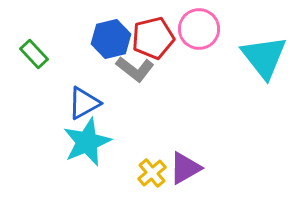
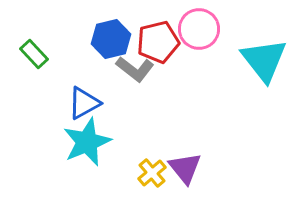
red pentagon: moved 5 px right, 4 px down
cyan triangle: moved 3 px down
purple triangle: rotated 39 degrees counterclockwise
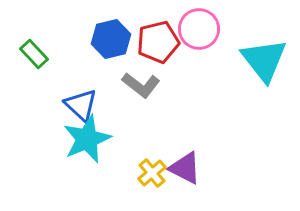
gray L-shape: moved 6 px right, 16 px down
blue triangle: moved 3 px left, 2 px down; rotated 48 degrees counterclockwise
cyan star: moved 3 px up
purple triangle: rotated 24 degrees counterclockwise
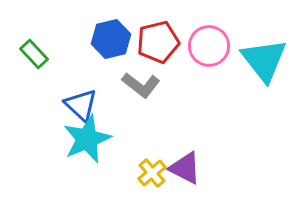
pink circle: moved 10 px right, 17 px down
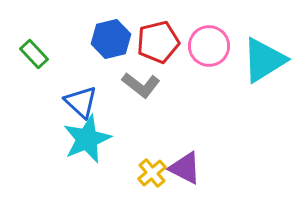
cyan triangle: rotated 36 degrees clockwise
blue triangle: moved 3 px up
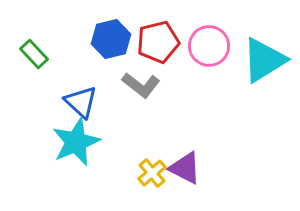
cyan star: moved 11 px left, 3 px down
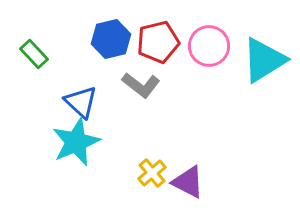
purple triangle: moved 3 px right, 14 px down
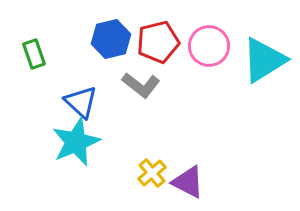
green rectangle: rotated 24 degrees clockwise
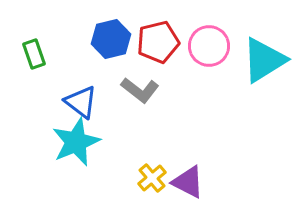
gray L-shape: moved 1 px left, 5 px down
blue triangle: rotated 6 degrees counterclockwise
yellow cross: moved 5 px down
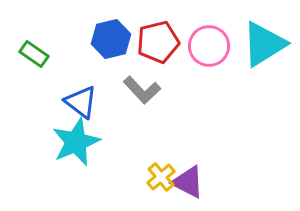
green rectangle: rotated 36 degrees counterclockwise
cyan triangle: moved 16 px up
gray L-shape: moved 2 px right; rotated 9 degrees clockwise
yellow cross: moved 9 px right, 1 px up
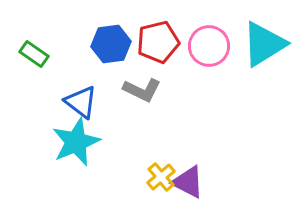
blue hexagon: moved 5 px down; rotated 6 degrees clockwise
gray L-shape: rotated 21 degrees counterclockwise
